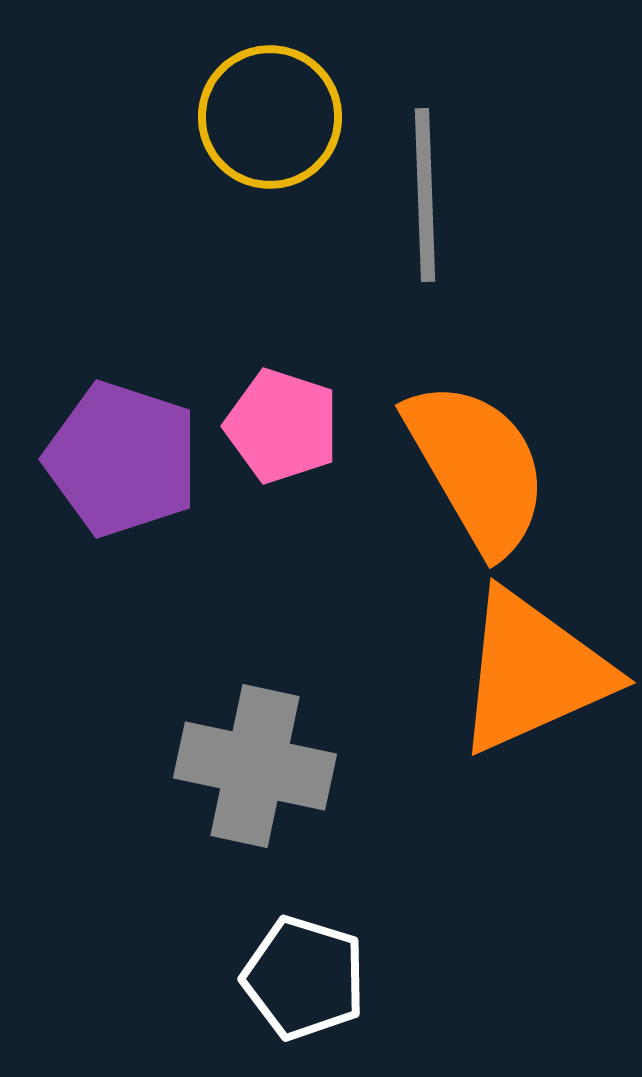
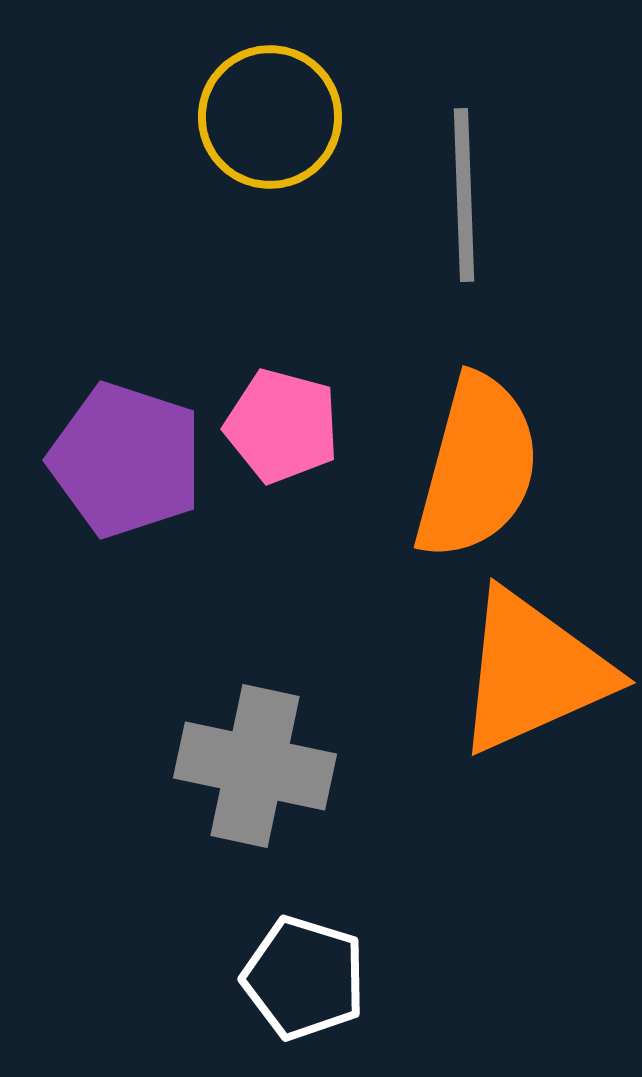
gray line: moved 39 px right
pink pentagon: rotated 3 degrees counterclockwise
purple pentagon: moved 4 px right, 1 px down
orange semicircle: rotated 45 degrees clockwise
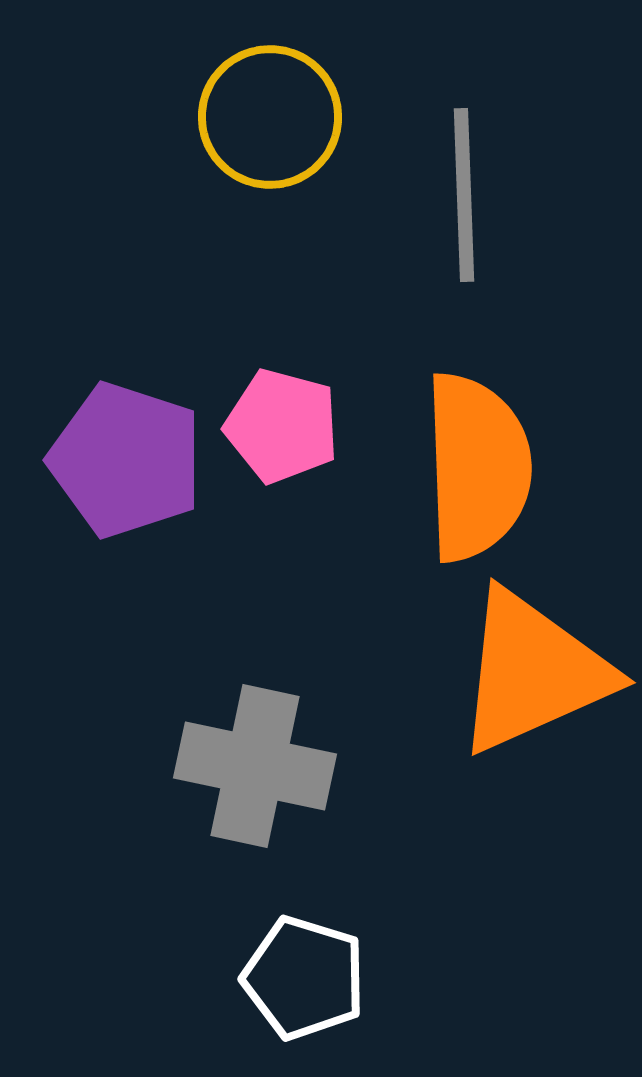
orange semicircle: rotated 17 degrees counterclockwise
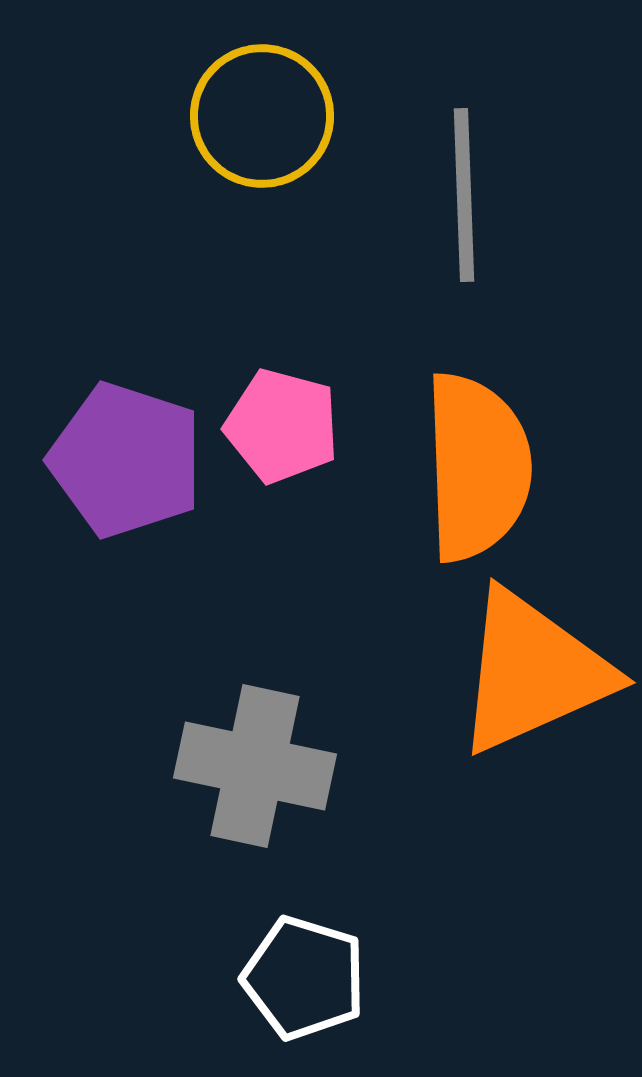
yellow circle: moved 8 px left, 1 px up
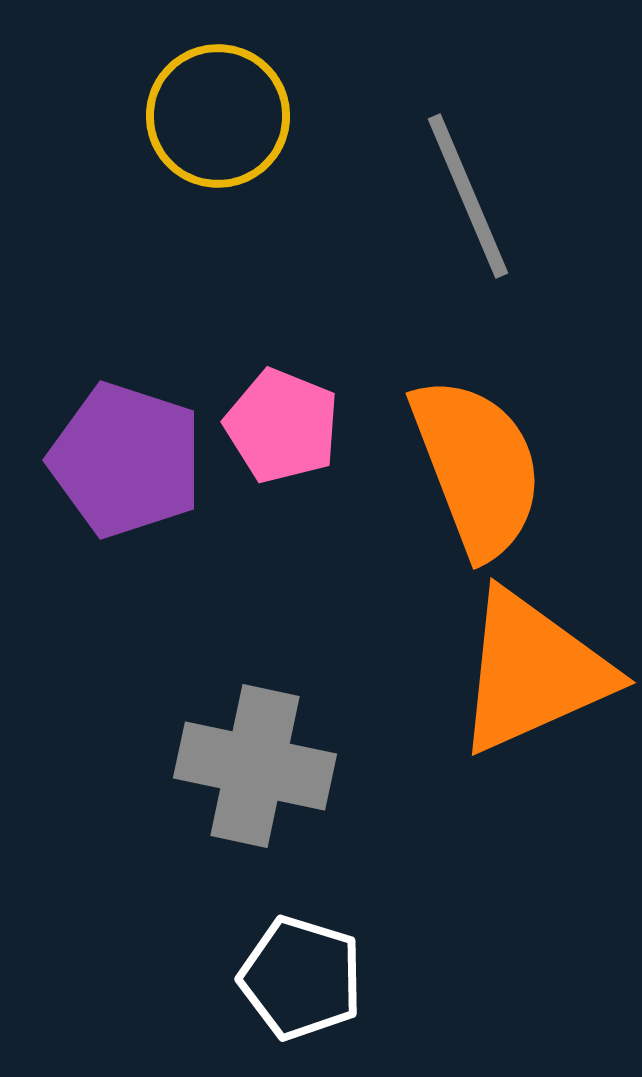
yellow circle: moved 44 px left
gray line: moved 4 px right, 1 px down; rotated 21 degrees counterclockwise
pink pentagon: rotated 7 degrees clockwise
orange semicircle: rotated 19 degrees counterclockwise
white pentagon: moved 3 px left
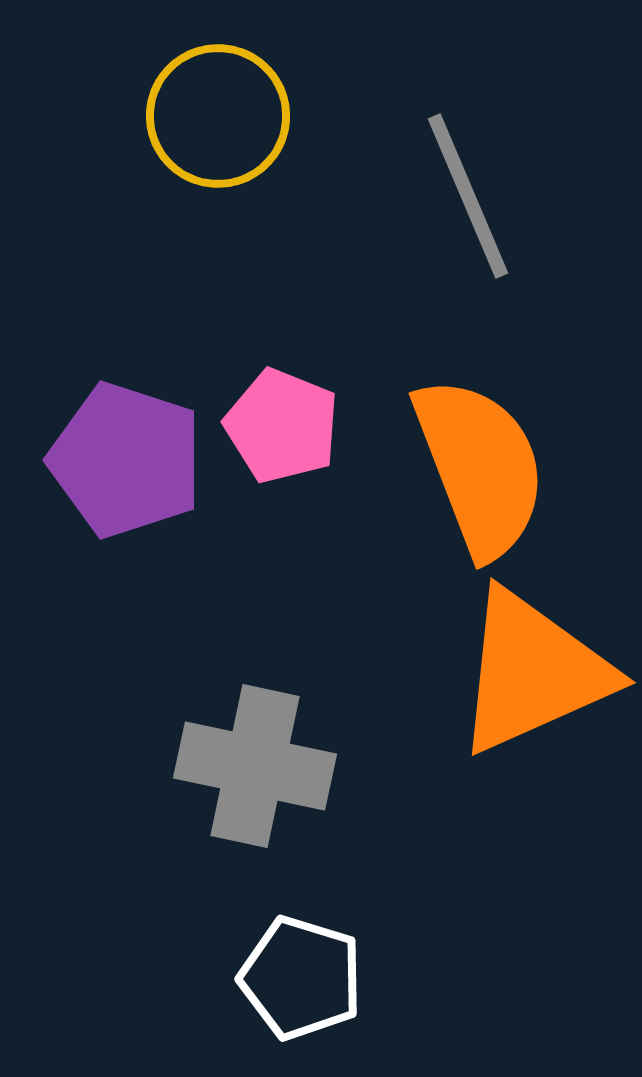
orange semicircle: moved 3 px right
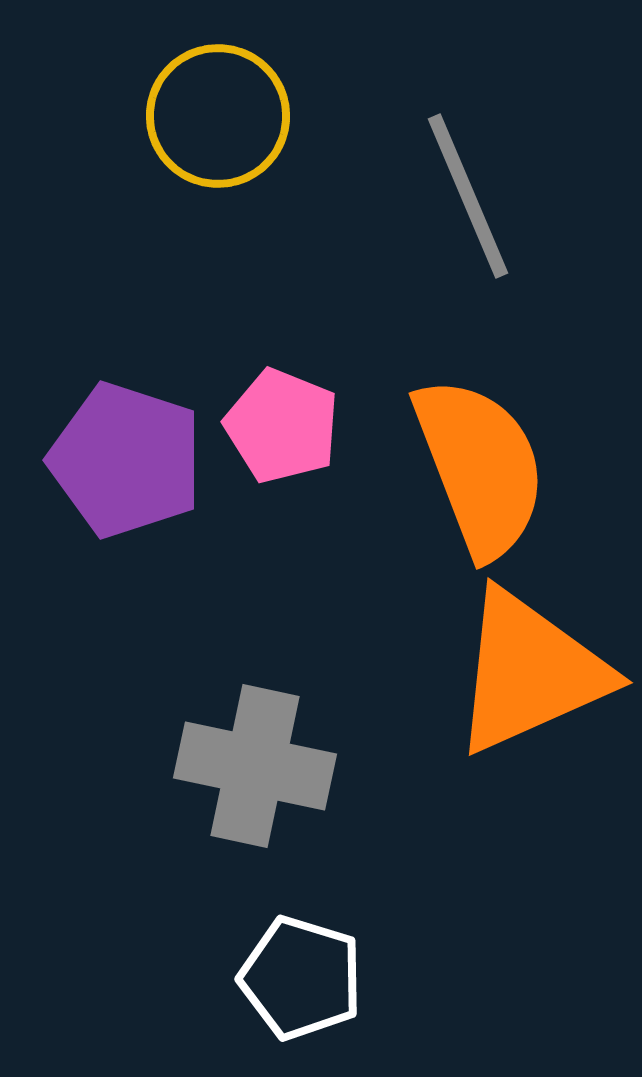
orange triangle: moved 3 px left
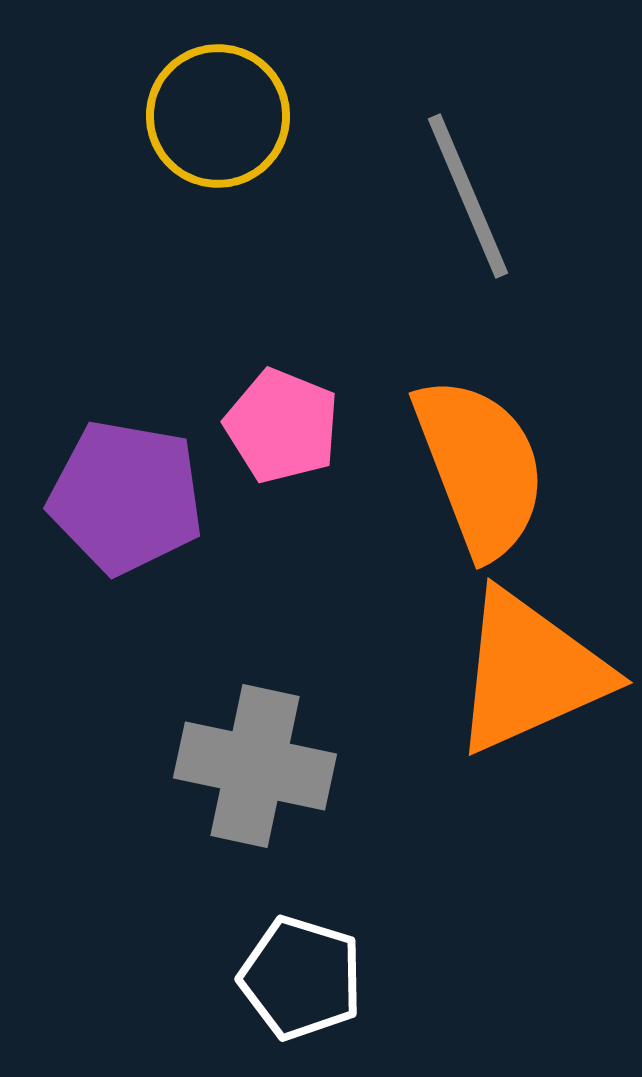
purple pentagon: moved 37 px down; rotated 8 degrees counterclockwise
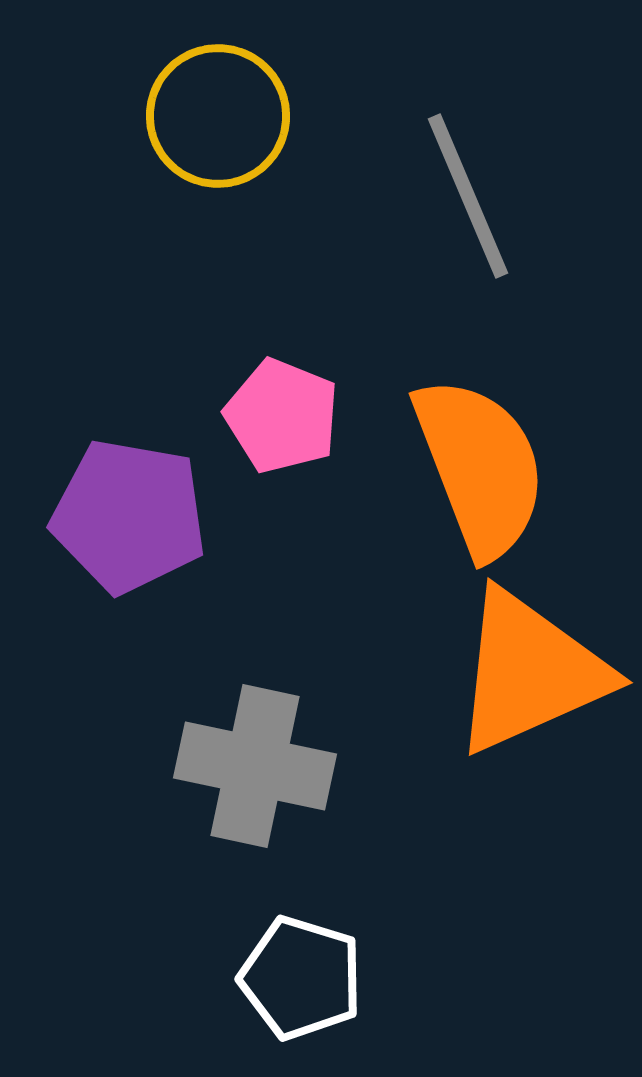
pink pentagon: moved 10 px up
purple pentagon: moved 3 px right, 19 px down
